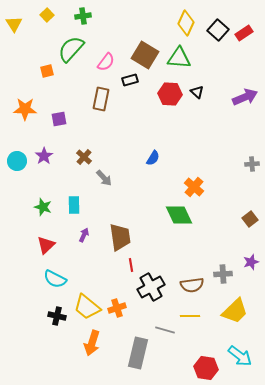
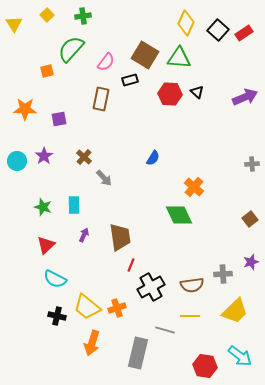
red line at (131, 265): rotated 32 degrees clockwise
red hexagon at (206, 368): moved 1 px left, 2 px up
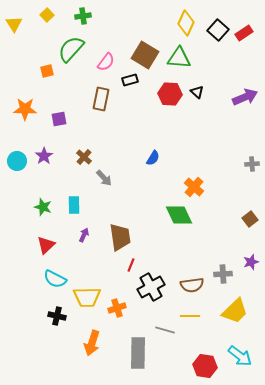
yellow trapezoid at (87, 307): moved 10 px up; rotated 40 degrees counterclockwise
gray rectangle at (138, 353): rotated 12 degrees counterclockwise
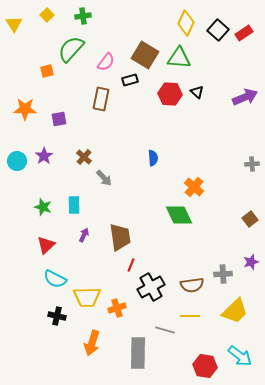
blue semicircle at (153, 158): rotated 35 degrees counterclockwise
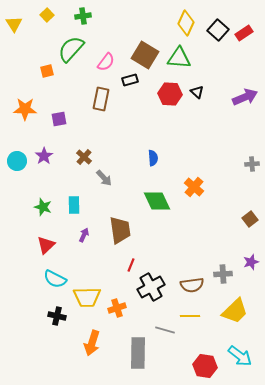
green diamond at (179, 215): moved 22 px left, 14 px up
brown trapezoid at (120, 237): moved 7 px up
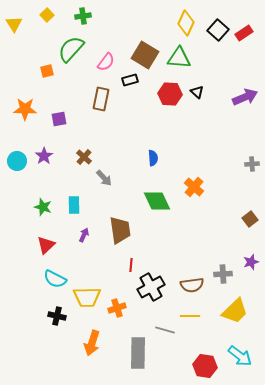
red line at (131, 265): rotated 16 degrees counterclockwise
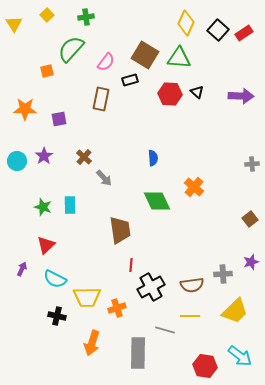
green cross at (83, 16): moved 3 px right, 1 px down
purple arrow at (245, 97): moved 4 px left, 1 px up; rotated 25 degrees clockwise
cyan rectangle at (74, 205): moved 4 px left
purple arrow at (84, 235): moved 62 px left, 34 px down
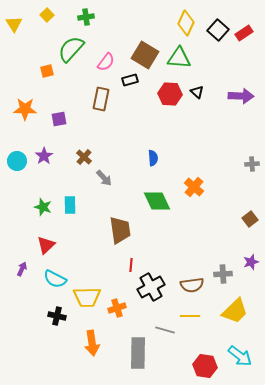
orange arrow at (92, 343): rotated 25 degrees counterclockwise
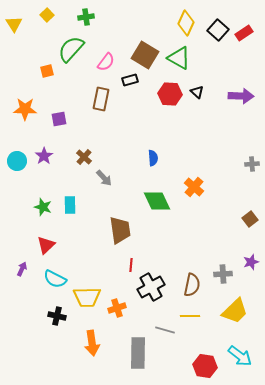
green triangle at (179, 58): rotated 25 degrees clockwise
brown semicircle at (192, 285): rotated 70 degrees counterclockwise
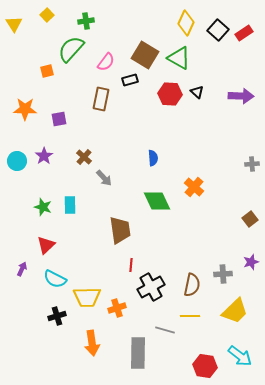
green cross at (86, 17): moved 4 px down
black cross at (57, 316): rotated 30 degrees counterclockwise
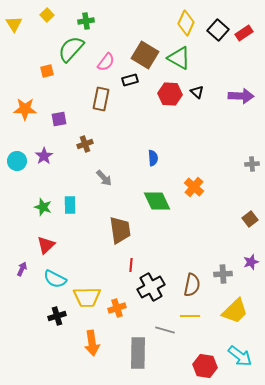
brown cross at (84, 157): moved 1 px right, 13 px up; rotated 28 degrees clockwise
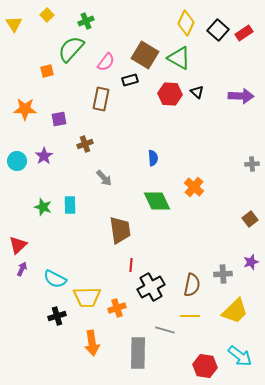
green cross at (86, 21): rotated 14 degrees counterclockwise
red triangle at (46, 245): moved 28 px left
